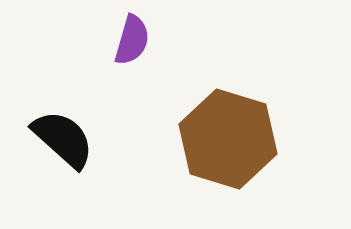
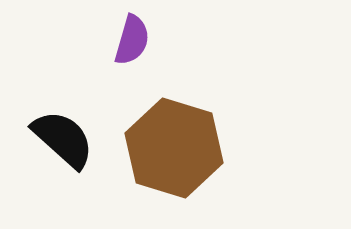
brown hexagon: moved 54 px left, 9 px down
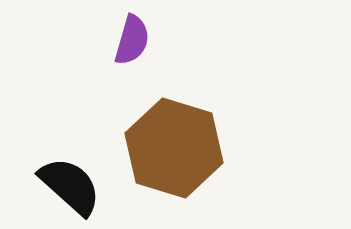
black semicircle: moved 7 px right, 47 px down
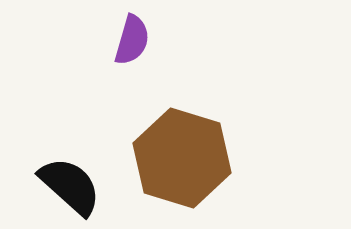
brown hexagon: moved 8 px right, 10 px down
